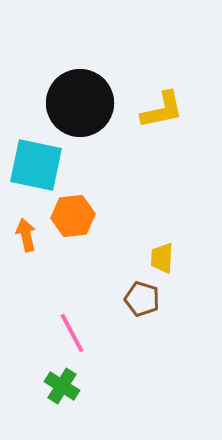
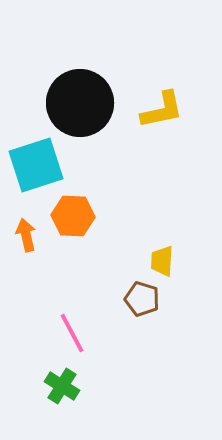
cyan square: rotated 30 degrees counterclockwise
orange hexagon: rotated 9 degrees clockwise
yellow trapezoid: moved 3 px down
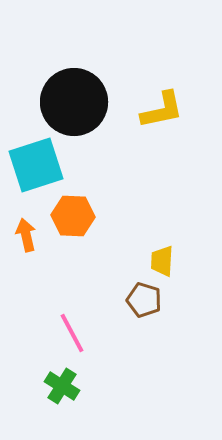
black circle: moved 6 px left, 1 px up
brown pentagon: moved 2 px right, 1 px down
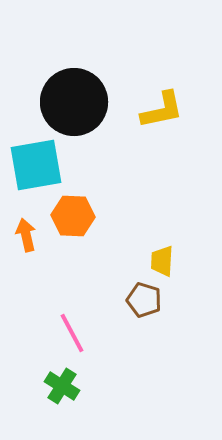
cyan square: rotated 8 degrees clockwise
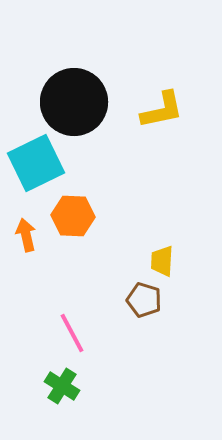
cyan square: moved 2 px up; rotated 16 degrees counterclockwise
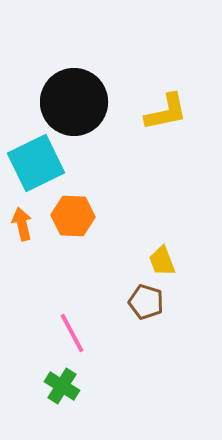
yellow L-shape: moved 4 px right, 2 px down
orange arrow: moved 4 px left, 11 px up
yellow trapezoid: rotated 24 degrees counterclockwise
brown pentagon: moved 2 px right, 2 px down
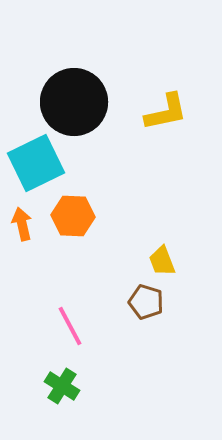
pink line: moved 2 px left, 7 px up
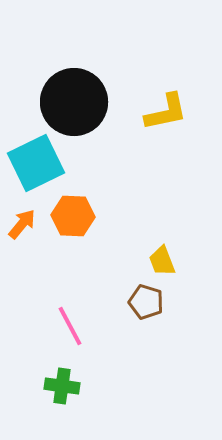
orange arrow: rotated 52 degrees clockwise
green cross: rotated 24 degrees counterclockwise
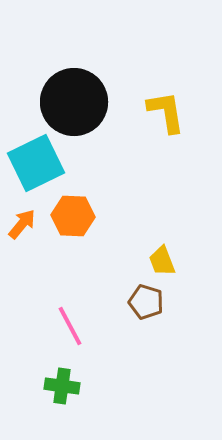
yellow L-shape: rotated 87 degrees counterclockwise
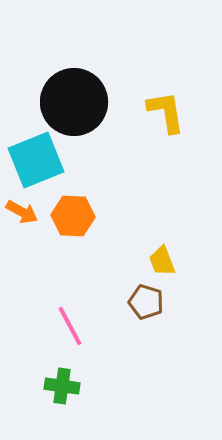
cyan square: moved 3 px up; rotated 4 degrees clockwise
orange arrow: moved 12 px up; rotated 80 degrees clockwise
